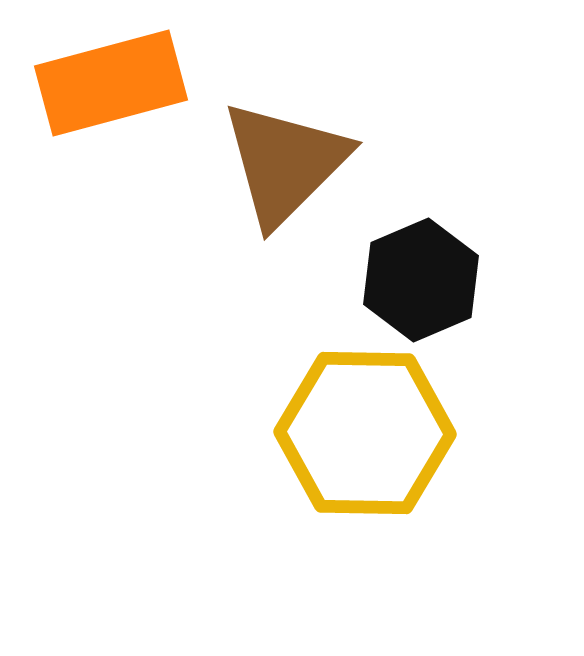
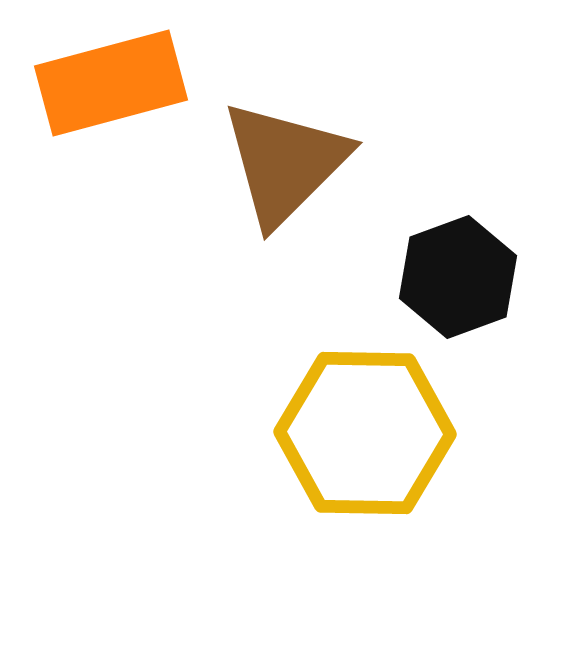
black hexagon: moved 37 px right, 3 px up; rotated 3 degrees clockwise
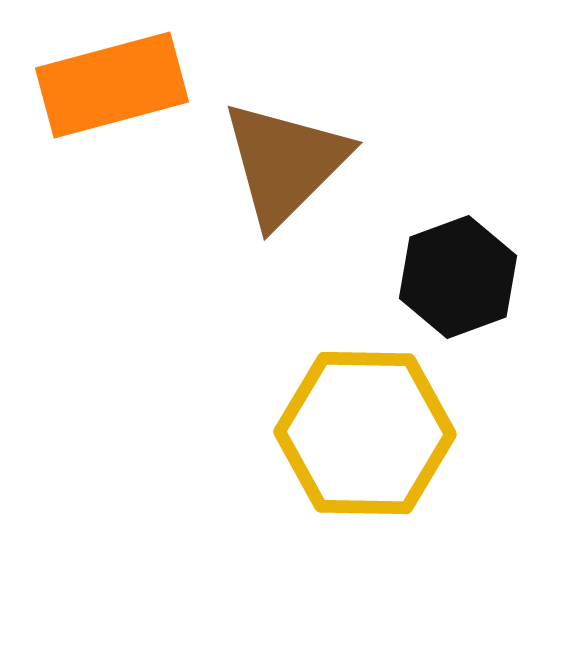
orange rectangle: moved 1 px right, 2 px down
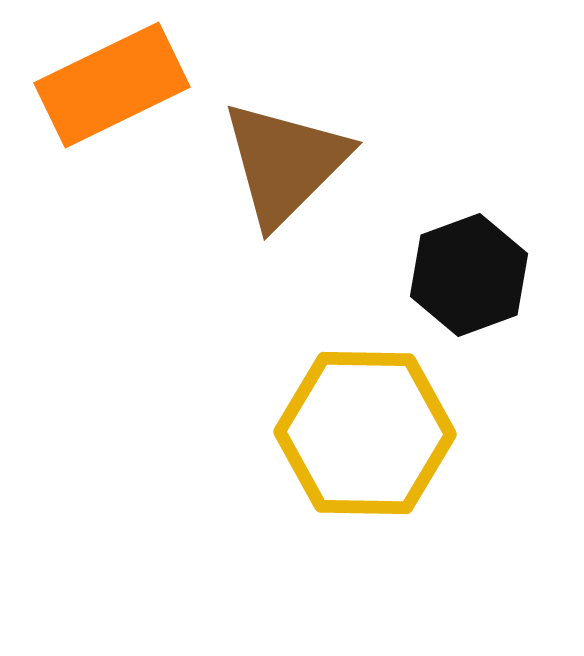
orange rectangle: rotated 11 degrees counterclockwise
black hexagon: moved 11 px right, 2 px up
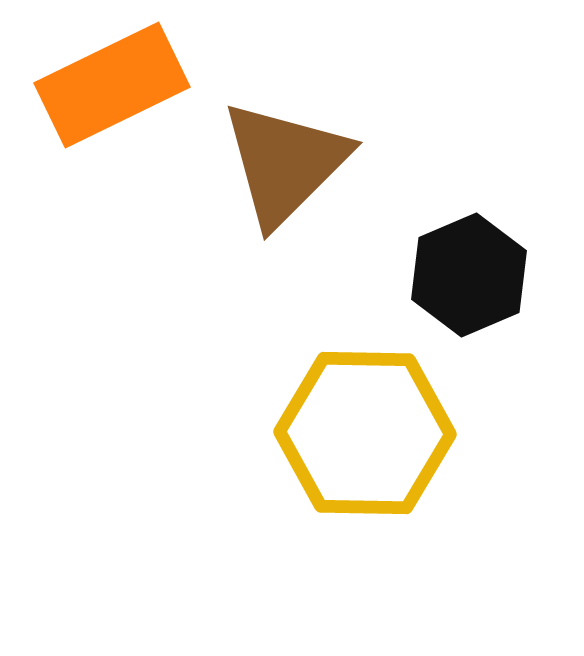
black hexagon: rotated 3 degrees counterclockwise
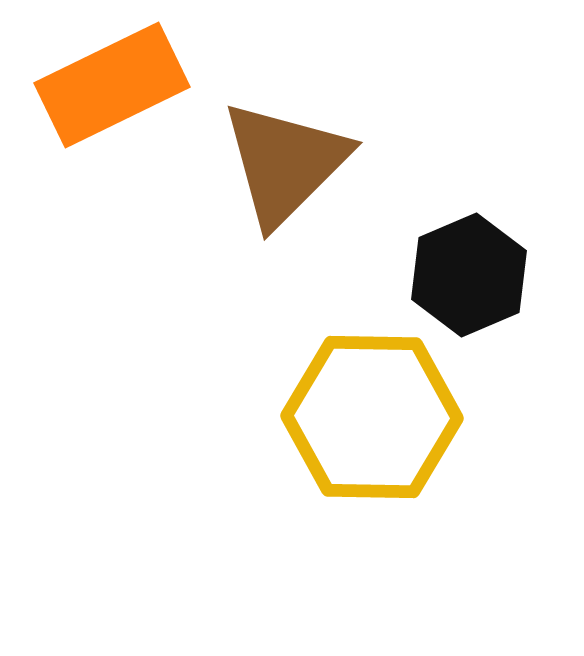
yellow hexagon: moved 7 px right, 16 px up
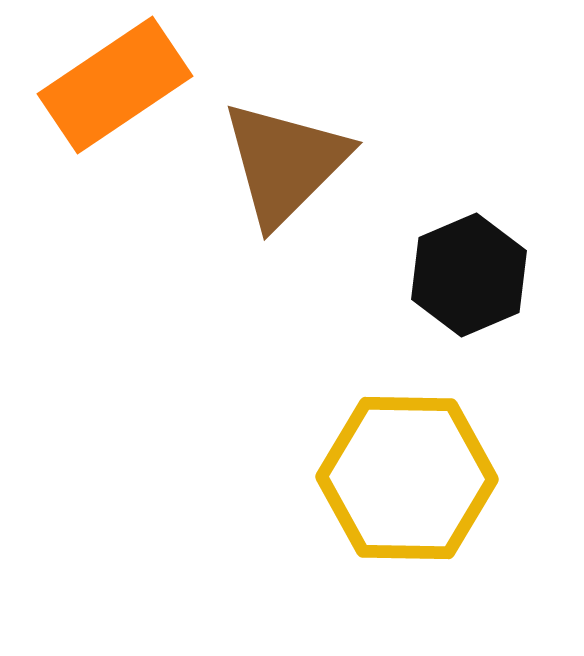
orange rectangle: moved 3 px right; rotated 8 degrees counterclockwise
yellow hexagon: moved 35 px right, 61 px down
